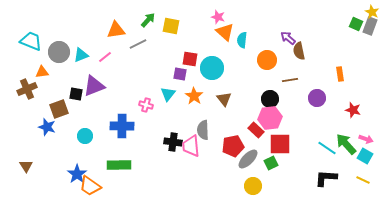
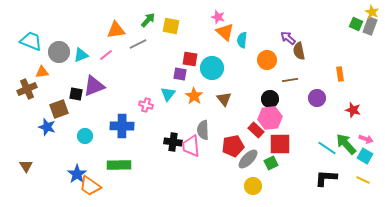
pink line at (105, 57): moved 1 px right, 2 px up
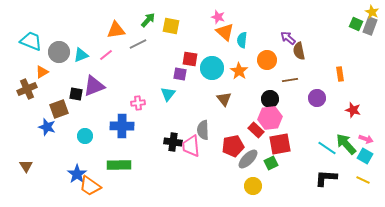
orange triangle at (42, 72): rotated 24 degrees counterclockwise
orange star at (194, 96): moved 45 px right, 25 px up
pink cross at (146, 105): moved 8 px left, 2 px up; rotated 24 degrees counterclockwise
red square at (280, 144): rotated 10 degrees counterclockwise
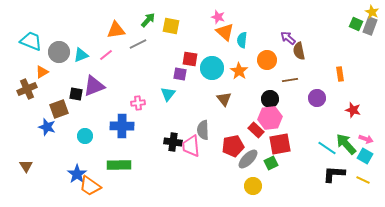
black L-shape at (326, 178): moved 8 px right, 4 px up
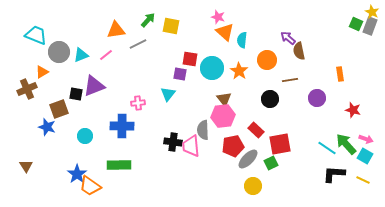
cyan trapezoid at (31, 41): moved 5 px right, 6 px up
pink hexagon at (270, 118): moved 47 px left, 2 px up
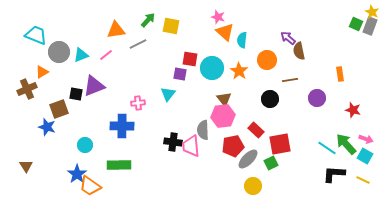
cyan circle at (85, 136): moved 9 px down
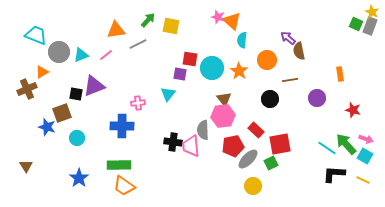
orange triangle at (225, 32): moved 7 px right, 11 px up
brown square at (59, 109): moved 3 px right, 4 px down
cyan circle at (85, 145): moved 8 px left, 7 px up
blue star at (77, 174): moved 2 px right, 4 px down
orange trapezoid at (90, 186): moved 34 px right
